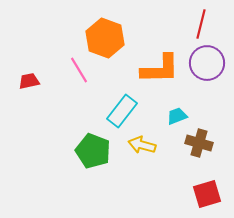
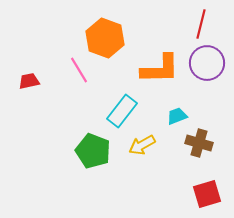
yellow arrow: rotated 44 degrees counterclockwise
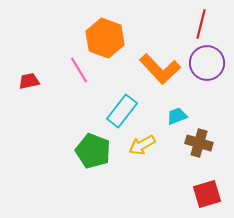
orange L-shape: rotated 48 degrees clockwise
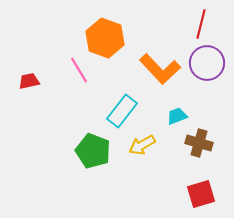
red square: moved 6 px left
